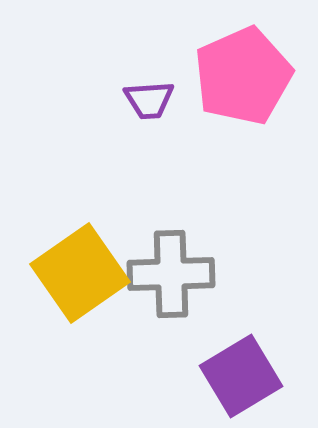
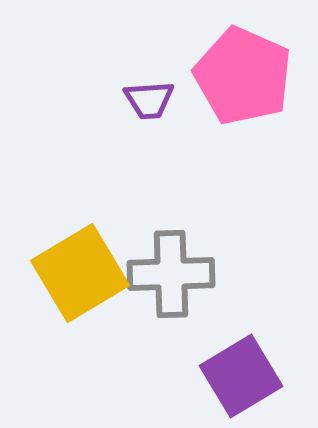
pink pentagon: rotated 24 degrees counterclockwise
yellow square: rotated 4 degrees clockwise
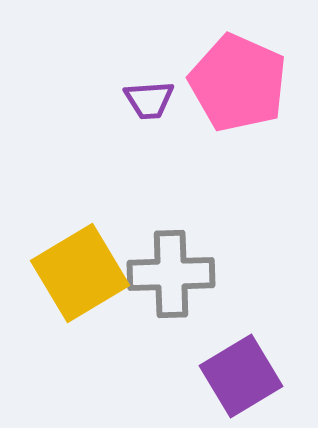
pink pentagon: moved 5 px left, 7 px down
